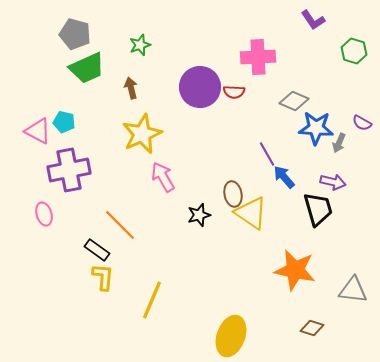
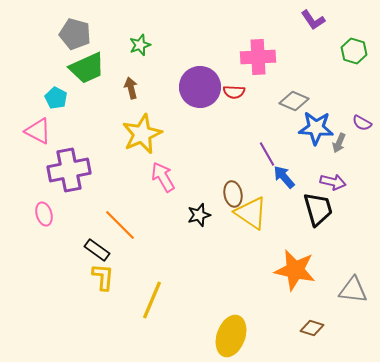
cyan pentagon: moved 8 px left, 24 px up; rotated 15 degrees clockwise
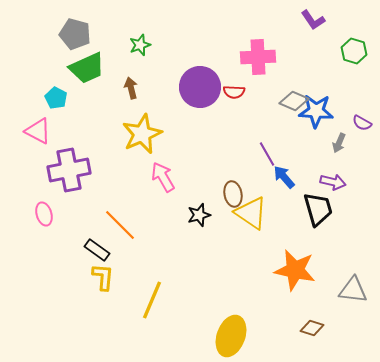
blue star: moved 17 px up
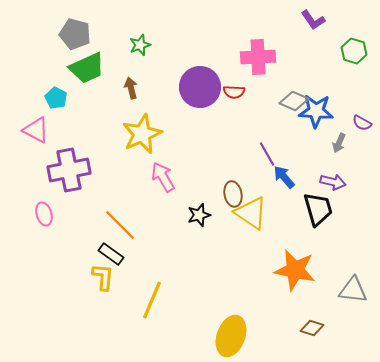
pink triangle: moved 2 px left, 1 px up
black rectangle: moved 14 px right, 4 px down
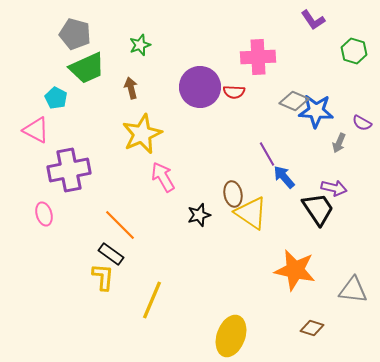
purple arrow: moved 1 px right, 6 px down
black trapezoid: rotated 18 degrees counterclockwise
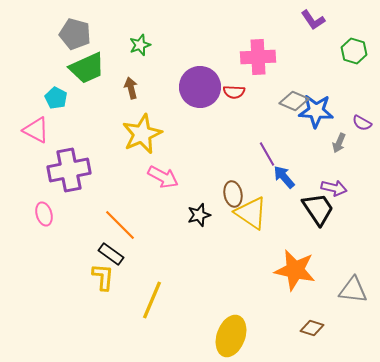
pink arrow: rotated 148 degrees clockwise
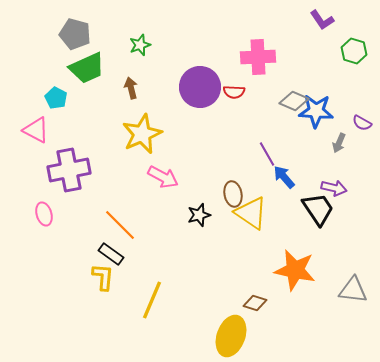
purple L-shape: moved 9 px right
brown diamond: moved 57 px left, 25 px up
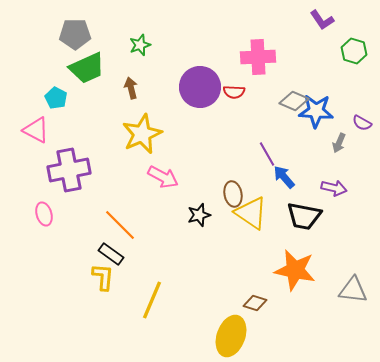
gray pentagon: rotated 16 degrees counterclockwise
black trapezoid: moved 14 px left, 7 px down; rotated 135 degrees clockwise
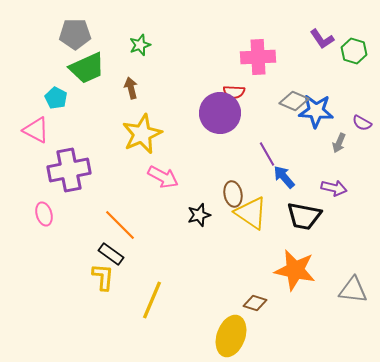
purple L-shape: moved 19 px down
purple circle: moved 20 px right, 26 px down
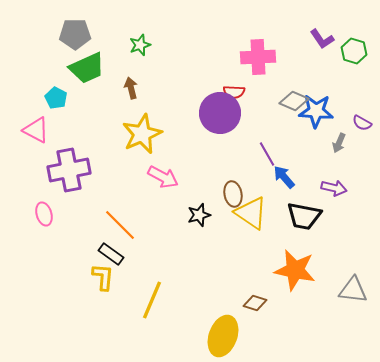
yellow ellipse: moved 8 px left
